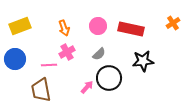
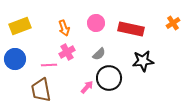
pink circle: moved 2 px left, 3 px up
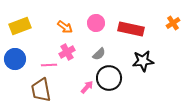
orange arrow: moved 1 px right, 1 px up; rotated 35 degrees counterclockwise
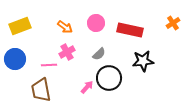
red rectangle: moved 1 px left, 1 px down
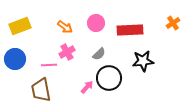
red rectangle: rotated 15 degrees counterclockwise
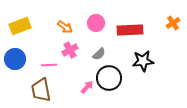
pink cross: moved 3 px right, 2 px up
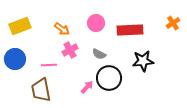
orange arrow: moved 3 px left, 2 px down
gray semicircle: rotated 72 degrees clockwise
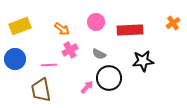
pink circle: moved 1 px up
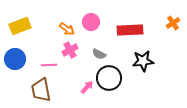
pink circle: moved 5 px left
orange arrow: moved 5 px right
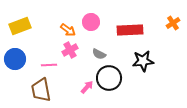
orange arrow: moved 1 px right, 1 px down
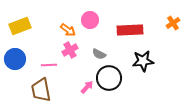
pink circle: moved 1 px left, 2 px up
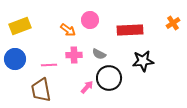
pink cross: moved 4 px right, 5 px down; rotated 28 degrees clockwise
